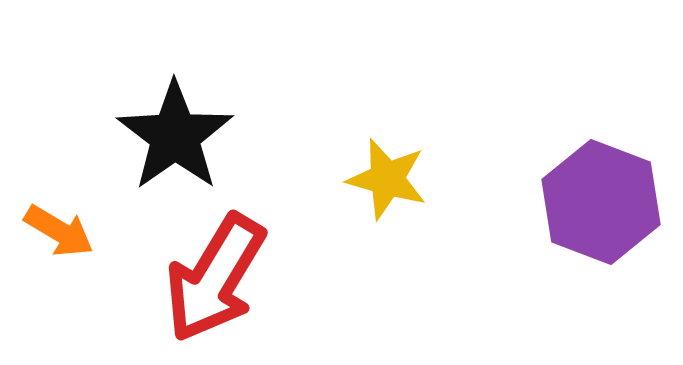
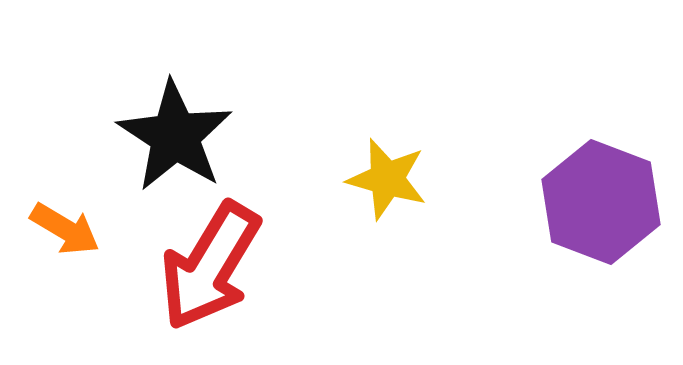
black star: rotated 4 degrees counterclockwise
orange arrow: moved 6 px right, 2 px up
red arrow: moved 5 px left, 12 px up
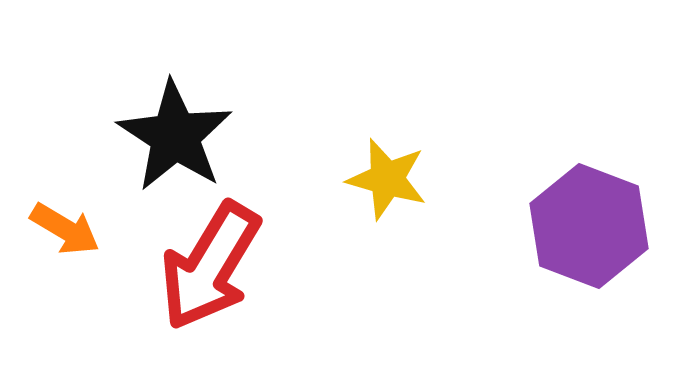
purple hexagon: moved 12 px left, 24 px down
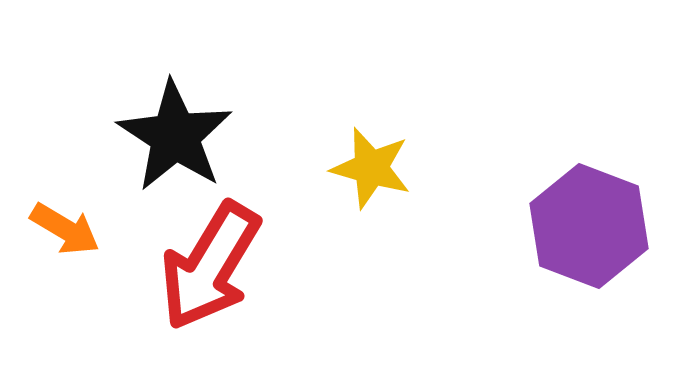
yellow star: moved 16 px left, 11 px up
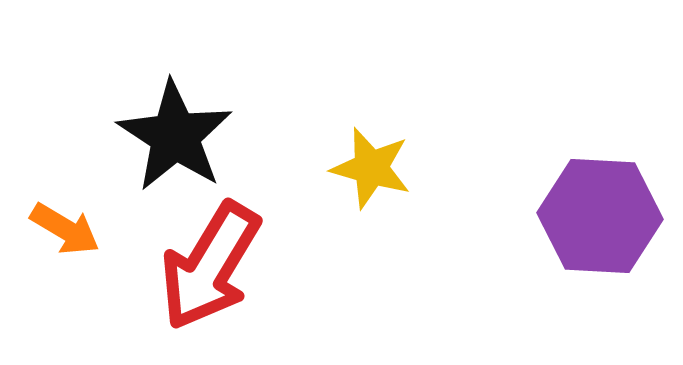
purple hexagon: moved 11 px right, 10 px up; rotated 18 degrees counterclockwise
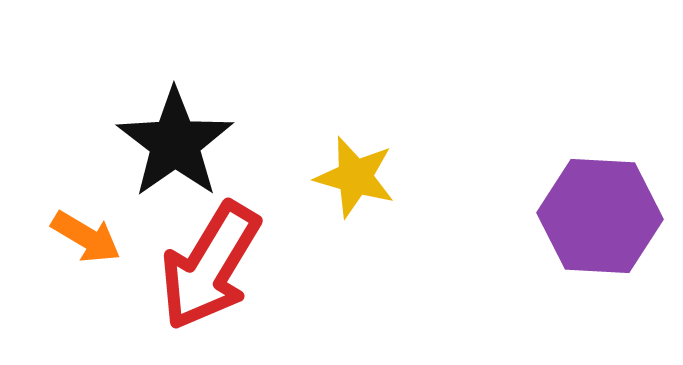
black star: moved 7 px down; rotated 4 degrees clockwise
yellow star: moved 16 px left, 9 px down
orange arrow: moved 21 px right, 8 px down
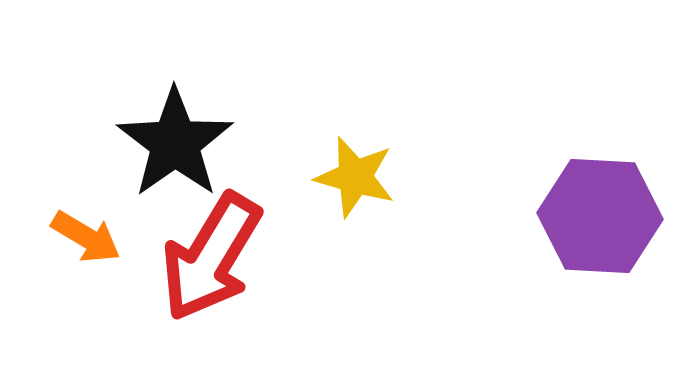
red arrow: moved 1 px right, 9 px up
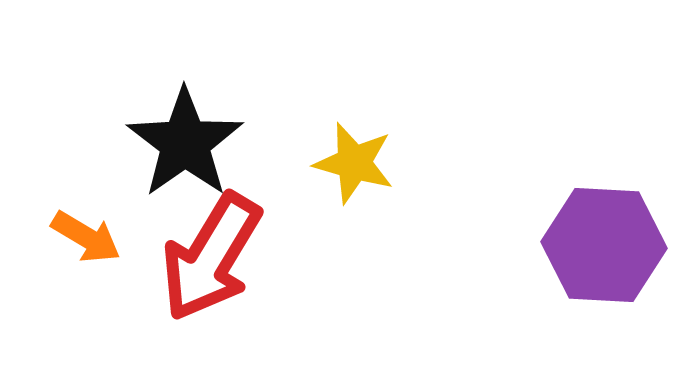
black star: moved 10 px right
yellow star: moved 1 px left, 14 px up
purple hexagon: moved 4 px right, 29 px down
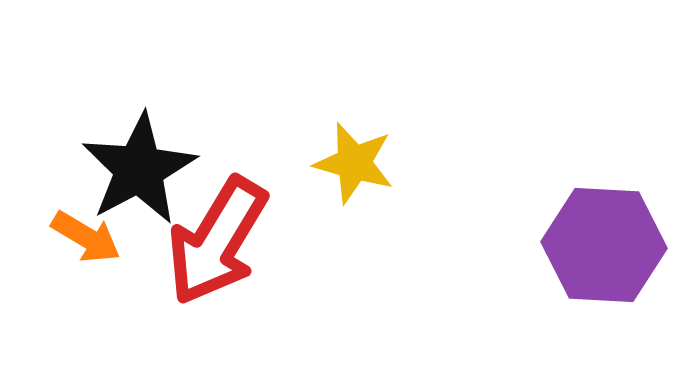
black star: moved 46 px left, 26 px down; rotated 7 degrees clockwise
red arrow: moved 6 px right, 16 px up
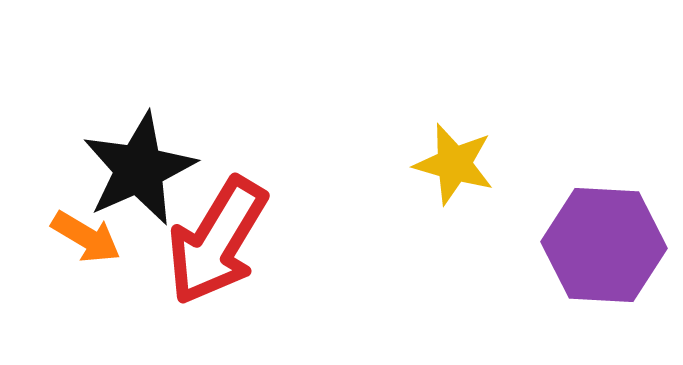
yellow star: moved 100 px right, 1 px down
black star: rotated 4 degrees clockwise
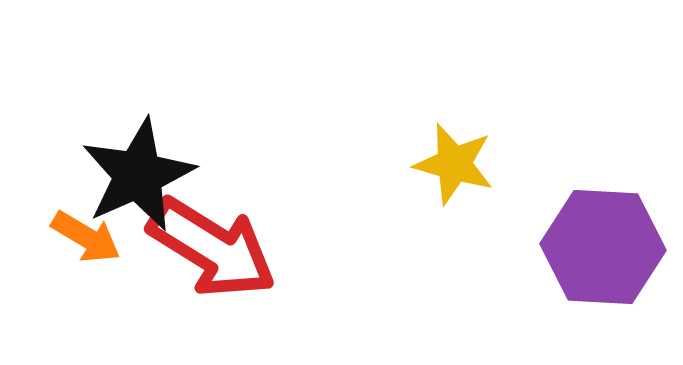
black star: moved 1 px left, 6 px down
red arrow: moved 5 px left, 7 px down; rotated 89 degrees counterclockwise
purple hexagon: moved 1 px left, 2 px down
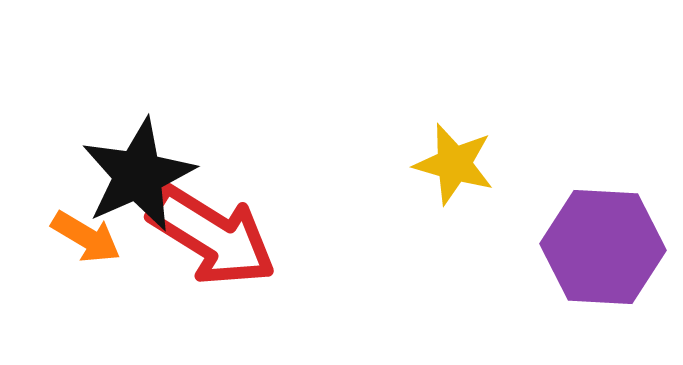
red arrow: moved 12 px up
